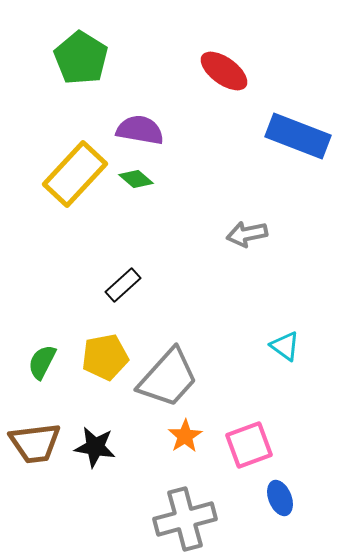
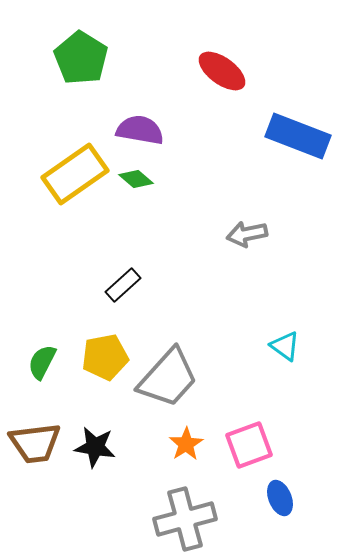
red ellipse: moved 2 px left
yellow rectangle: rotated 12 degrees clockwise
orange star: moved 1 px right, 8 px down
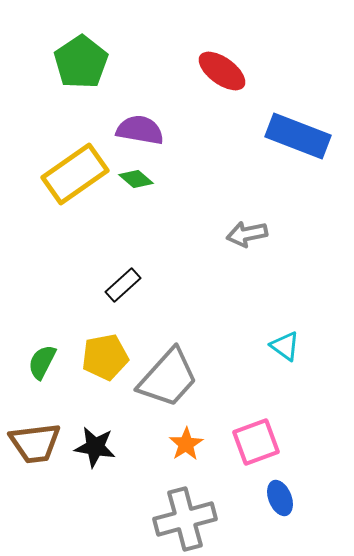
green pentagon: moved 4 px down; rotated 6 degrees clockwise
pink square: moved 7 px right, 3 px up
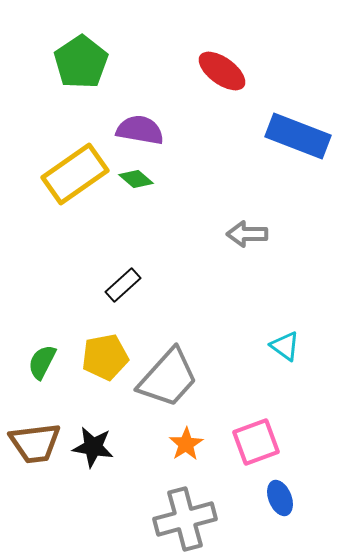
gray arrow: rotated 12 degrees clockwise
black star: moved 2 px left
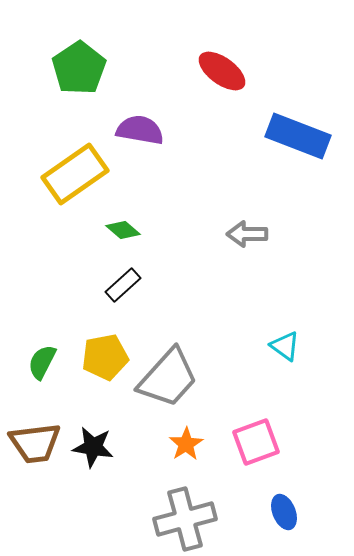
green pentagon: moved 2 px left, 6 px down
green diamond: moved 13 px left, 51 px down
blue ellipse: moved 4 px right, 14 px down
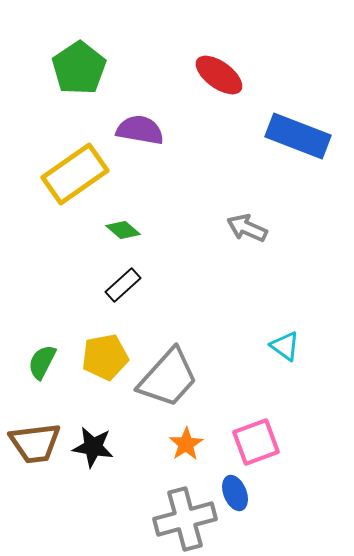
red ellipse: moved 3 px left, 4 px down
gray arrow: moved 6 px up; rotated 24 degrees clockwise
blue ellipse: moved 49 px left, 19 px up
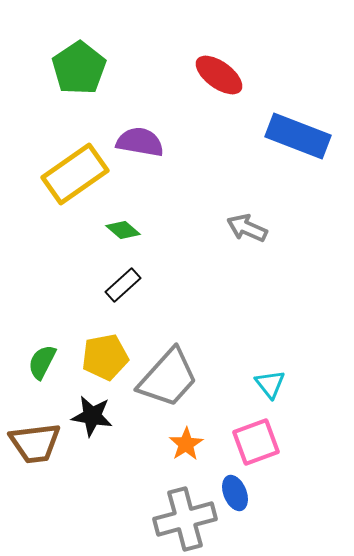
purple semicircle: moved 12 px down
cyan triangle: moved 15 px left, 38 px down; rotated 16 degrees clockwise
black star: moved 1 px left, 31 px up
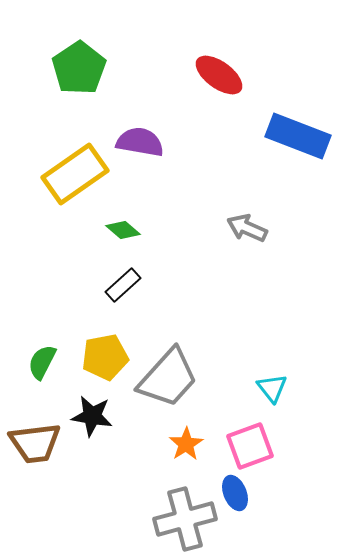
cyan triangle: moved 2 px right, 4 px down
pink square: moved 6 px left, 4 px down
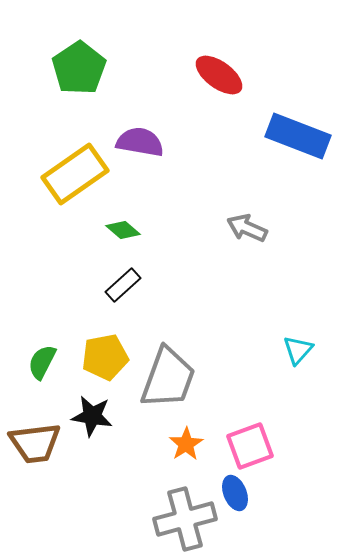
gray trapezoid: rotated 22 degrees counterclockwise
cyan triangle: moved 26 px right, 38 px up; rotated 20 degrees clockwise
